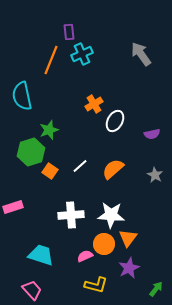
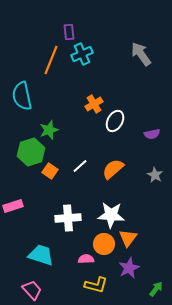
pink rectangle: moved 1 px up
white cross: moved 3 px left, 3 px down
pink semicircle: moved 1 px right, 3 px down; rotated 21 degrees clockwise
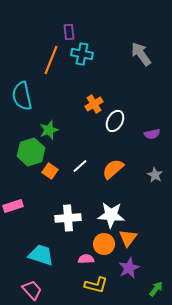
cyan cross: rotated 35 degrees clockwise
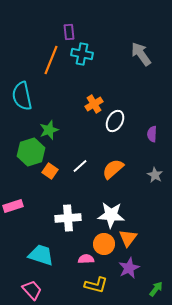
purple semicircle: rotated 105 degrees clockwise
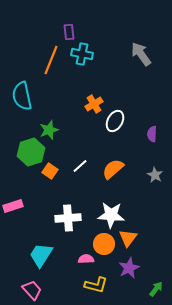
cyan trapezoid: rotated 76 degrees counterclockwise
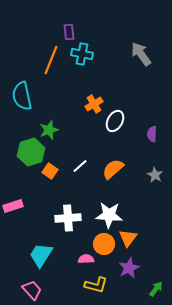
white star: moved 2 px left
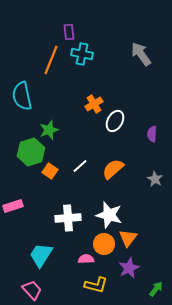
gray star: moved 4 px down
white star: rotated 12 degrees clockwise
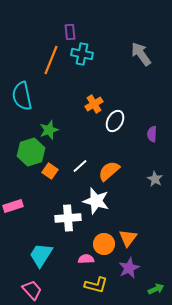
purple rectangle: moved 1 px right
orange semicircle: moved 4 px left, 2 px down
white star: moved 13 px left, 14 px up
green arrow: rotated 28 degrees clockwise
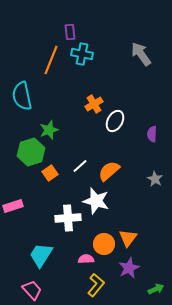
orange square: moved 2 px down; rotated 21 degrees clockwise
yellow L-shape: rotated 65 degrees counterclockwise
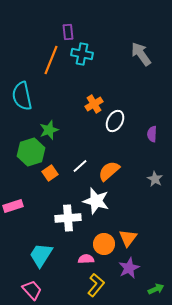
purple rectangle: moved 2 px left
